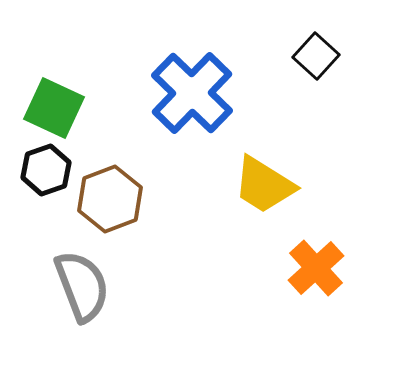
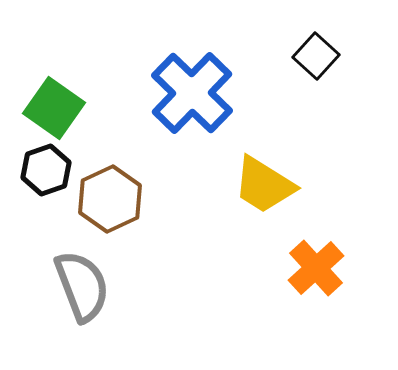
green square: rotated 10 degrees clockwise
brown hexagon: rotated 4 degrees counterclockwise
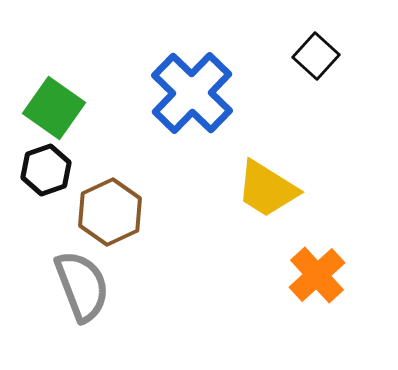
yellow trapezoid: moved 3 px right, 4 px down
brown hexagon: moved 13 px down
orange cross: moved 1 px right, 7 px down
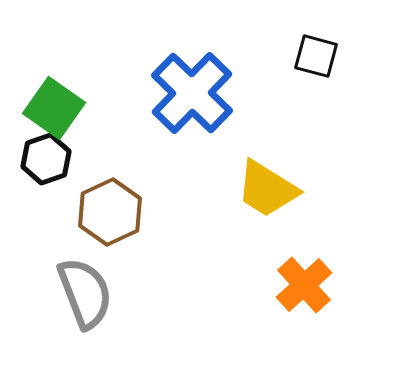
black square: rotated 27 degrees counterclockwise
black hexagon: moved 11 px up
orange cross: moved 13 px left, 10 px down
gray semicircle: moved 3 px right, 7 px down
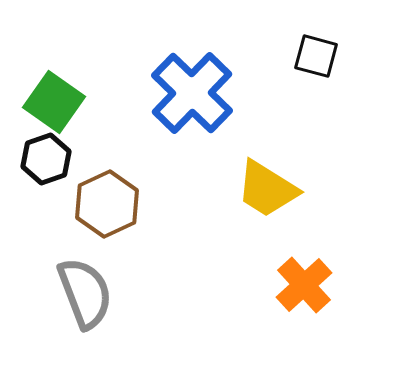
green square: moved 6 px up
brown hexagon: moved 3 px left, 8 px up
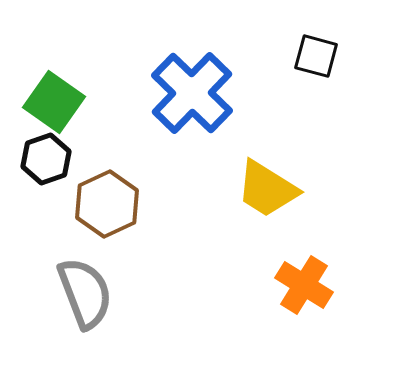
orange cross: rotated 16 degrees counterclockwise
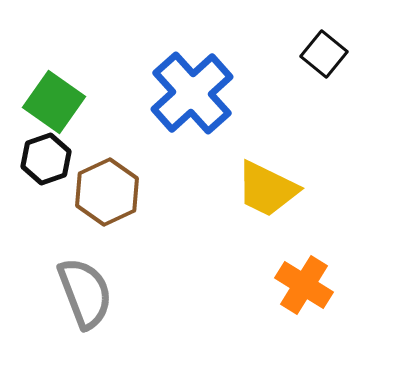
black square: moved 8 px right, 2 px up; rotated 24 degrees clockwise
blue cross: rotated 4 degrees clockwise
yellow trapezoid: rotated 6 degrees counterclockwise
brown hexagon: moved 12 px up
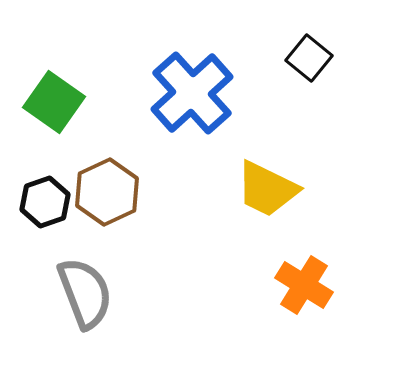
black square: moved 15 px left, 4 px down
black hexagon: moved 1 px left, 43 px down
